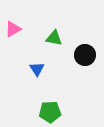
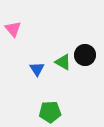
pink triangle: rotated 42 degrees counterclockwise
green triangle: moved 9 px right, 24 px down; rotated 18 degrees clockwise
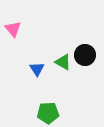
green pentagon: moved 2 px left, 1 px down
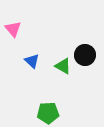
green triangle: moved 4 px down
blue triangle: moved 5 px left, 8 px up; rotated 14 degrees counterclockwise
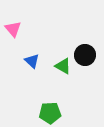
green pentagon: moved 2 px right
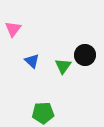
pink triangle: rotated 18 degrees clockwise
green triangle: rotated 36 degrees clockwise
green pentagon: moved 7 px left
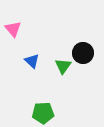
pink triangle: rotated 18 degrees counterclockwise
black circle: moved 2 px left, 2 px up
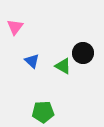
pink triangle: moved 2 px right, 2 px up; rotated 18 degrees clockwise
green triangle: rotated 36 degrees counterclockwise
green pentagon: moved 1 px up
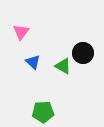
pink triangle: moved 6 px right, 5 px down
blue triangle: moved 1 px right, 1 px down
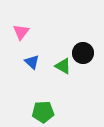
blue triangle: moved 1 px left
